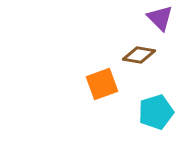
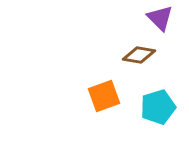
orange square: moved 2 px right, 12 px down
cyan pentagon: moved 2 px right, 5 px up
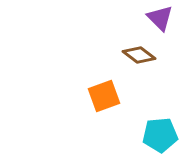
brown diamond: rotated 28 degrees clockwise
cyan pentagon: moved 2 px right, 28 px down; rotated 12 degrees clockwise
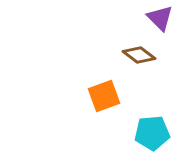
cyan pentagon: moved 8 px left, 2 px up
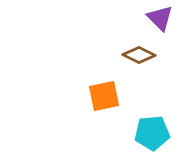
brown diamond: rotated 12 degrees counterclockwise
orange square: rotated 8 degrees clockwise
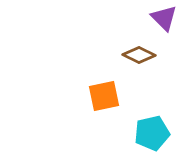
purple triangle: moved 4 px right
cyan pentagon: rotated 8 degrees counterclockwise
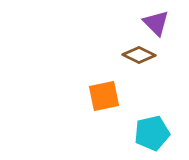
purple triangle: moved 8 px left, 5 px down
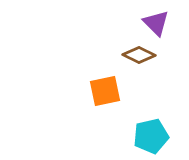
orange square: moved 1 px right, 5 px up
cyan pentagon: moved 1 px left, 3 px down
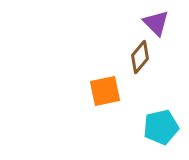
brown diamond: moved 1 px right, 2 px down; rotated 76 degrees counterclockwise
cyan pentagon: moved 10 px right, 9 px up
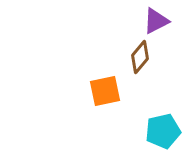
purple triangle: moved 2 px up; rotated 48 degrees clockwise
cyan pentagon: moved 2 px right, 4 px down
